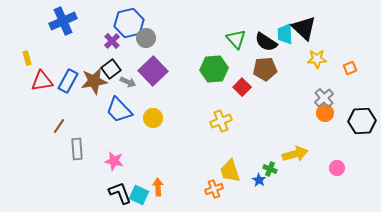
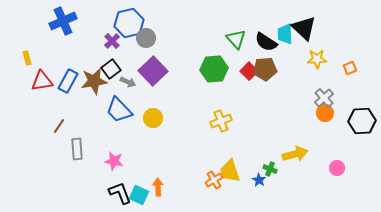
red square: moved 7 px right, 16 px up
orange cross: moved 9 px up; rotated 12 degrees counterclockwise
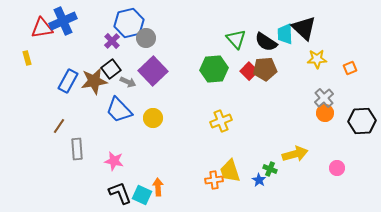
red triangle: moved 53 px up
orange cross: rotated 24 degrees clockwise
cyan square: moved 3 px right
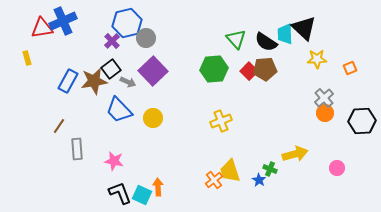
blue hexagon: moved 2 px left
orange cross: rotated 30 degrees counterclockwise
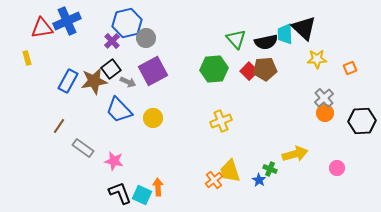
blue cross: moved 4 px right
black semicircle: rotated 45 degrees counterclockwise
purple square: rotated 16 degrees clockwise
gray rectangle: moved 6 px right, 1 px up; rotated 50 degrees counterclockwise
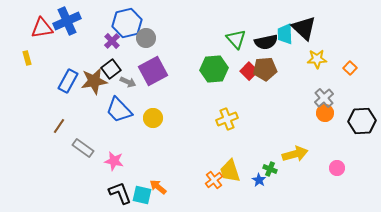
orange square: rotated 24 degrees counterclockwise
yellow cross: moved 6 px right, 2 px up
orange arrow: rotated 48 degrees counterclockwise
cyan square: rotated 12 degrees counterclockwise
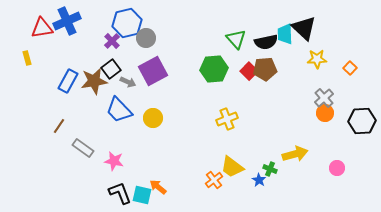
yellow trapezoid: moved 2 px right, 4 px up; rotated 35 degrees counterclockwise
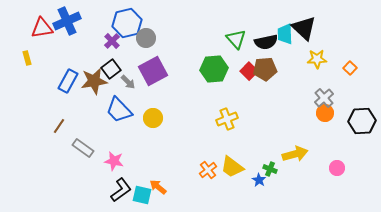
gray arrow: rotated 21 degrees clockwise
orange cross: moved 6 px left, 10 px up
black L-shape: moved 1 px right, 3 px up; rotated 75 degrees clockwise
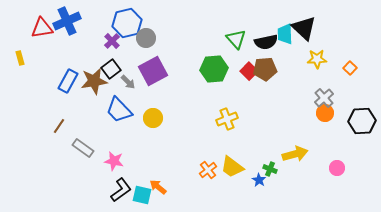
yellow rectangle: moved 7 px left
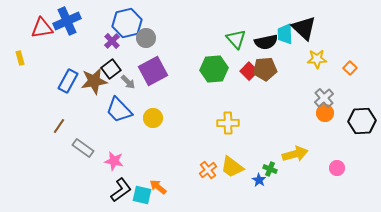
yellow cross: moved 1 px right, 4 px down; rotated 20 degrees clockwise
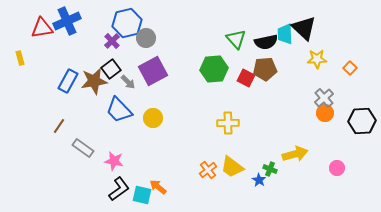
red square: moved 3 px left, 7 px down; rotated 18 degrees counterclockwise
black L-shape: moved 2 px left, 1 px up
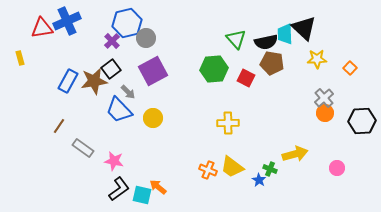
brown pentagon: moved 7 px right, 6 px up; rotated 15 degrees clockwise
gray arrow: moved 10 px down
orange cross: rotated 30 degrees counterclockwise
